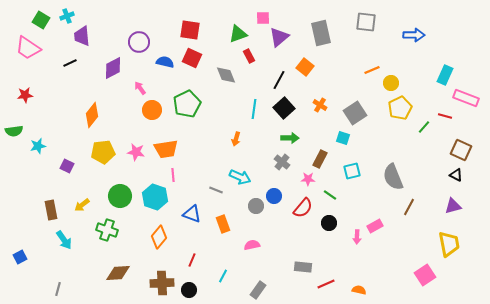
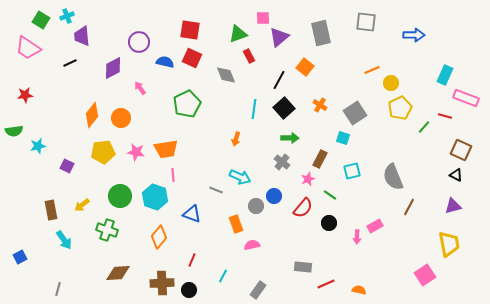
orange circle at (152, 110): moved 31 px left, 8 px down
pink star at (308, 179): rotated 24 degrees counterclockwise
orange rectangle at (223, 224): moved 13 px right
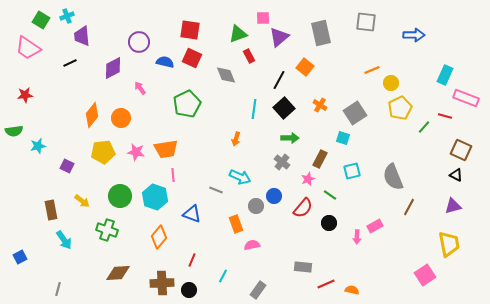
yellow arrow at (82, 205): moved 4 px up; rotated 105 degrees counterclockwise
orange semicircle at (359, 290): moved 7 px left
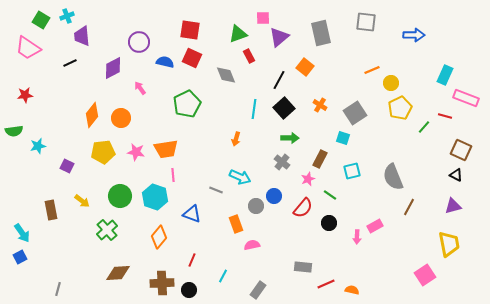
green cross at (107, 230): rotated 30 degrees clockwise
cyan arrow at (64, 240): moved 42 px left, 7 px up
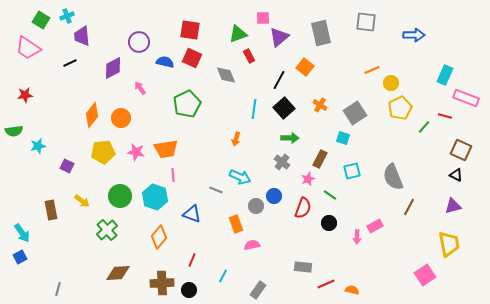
red semicircle at (303, 208): rotated 20 degrees counterclockwise
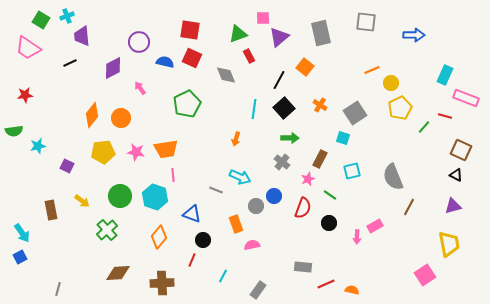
black circle at (189, 290): moved 14 px right, 50 px up
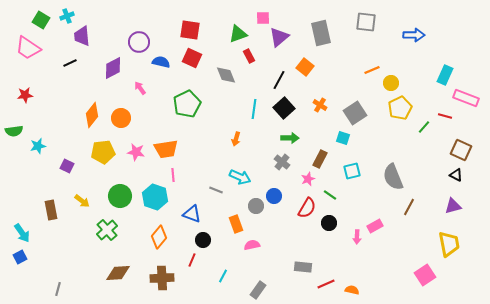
blue semicircle at (165, 62): moved 4 px left
red semicircle at (303, 208): moved 4 px right; rotated 10 degrees clockwise
brown cross at (162, 283): moved 5 px up
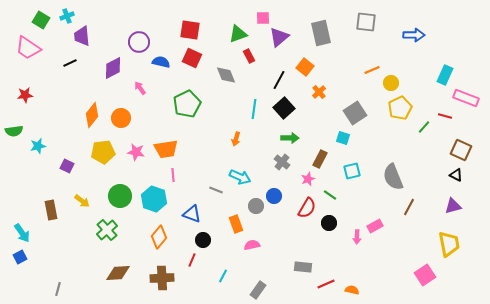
orange cross at (320, 105): moved 1 px left, 13 px up; rotated 16 degrees clockwise
cyan hexagon at (155, 197): moved 1 px left, 2 px down
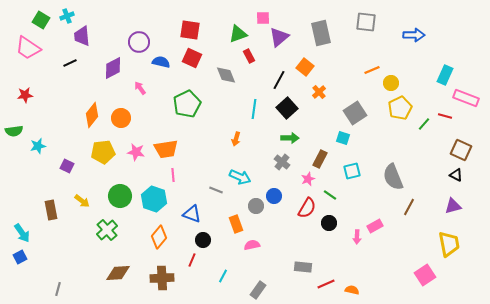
black square at (284, 108): moved 3 px right
green line at (424, 127): moved 3 px up
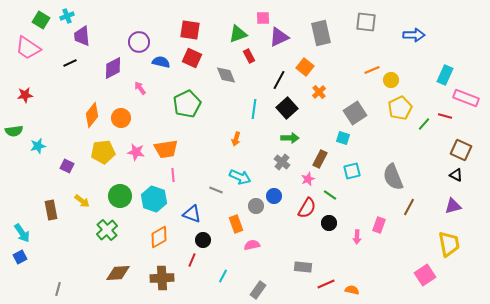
purple triangle at (279, 37): rotated 15 degrees clockwise
yellow circle at (391, 83): moved 3 px up
pink rectangle at (375, 226): moved 4 px right, 1 px up; rotated 42 degrees counterclockwise
orange diamond at (159, 237): rotated 20 degrees clockwise
